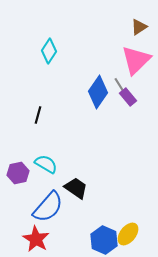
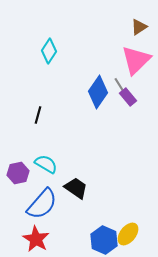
blue semicircle: moved 6 px left, 3 px up
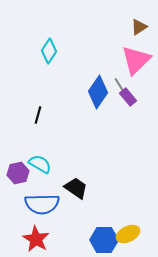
cyan semicircle: moved 6 px left
blue semicircle: rotated 48 degrees clockwise
yellow ellipse: rotated 25 degrees clockwise
blue hexagon: rotated 24 degrees counterclockwise
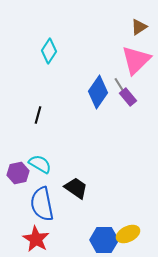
blue semicircle: rotated 80 degrees clockwise
